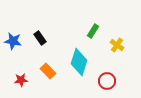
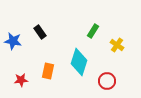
black rectangle: moved 6 px up
orange rectangle: rotated 56 degrees clockwise
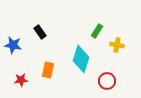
green rectangle: moved 4 px right
blue star: moved 4 px down
yellow cross: rotated 24 degrees counterclockwise
cyan diamond: moved 2 px right, 3 px up
orange rectangle: moved 1 px up
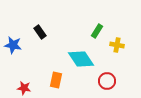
cyan diamond: rotated 52 degrees counterclockwise
orange rectangle: moved 8 px right, 10 px down
red star: moved 3 px right, 8 px down; rotated 16 degrees clockwise
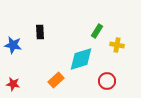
black rectangle: rotated 32 degrees clockwise
cyan diamond: rotated 72 degrees counterclockwise
orange rectangle: rotated 35 degrees clockwise
red star: moved 11 px left, 4 px up
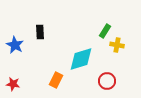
green rectangle: moved 8 px right
blue star: moved 2 px right; rotated 18 degrees clockwise
orange rectangle: rotated 21 degrees counterclockwise
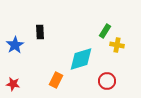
blue star: rotated 12 degrees clockwise
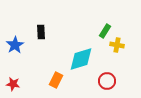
black rectangle: moved 1 px right
